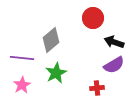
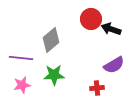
red circle: moved 2 px left, 1 px down
black arrow: moved 3 px left, 13 px up
purple line: moved 1 px left
green star: moved 2 px left, 2 px down; rotated 25 degrees clockwise
pink star: rotated 18 degrees clockwise
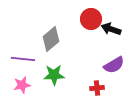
gray diamond: moved 1 px up
purple line: moved 2 px right, 1 px down
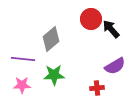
black arrow: rotated 30 degrees clockwise
purple semicircle: moved 1 px right, 1 px down
pink star: rotated 12 degrees clockwise
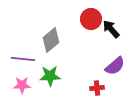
gray diamond: moved 1 px down
purple semicircle: rotated 10 degrees counterclockwise
green star: moved 4 px left, 1 px down
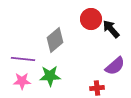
gray diamond: moved 4 px right
pink star: moved 4 px up
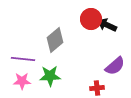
black arrow: moved 4 px left, 4 px up; rotated 24 degrees counterclockwise
